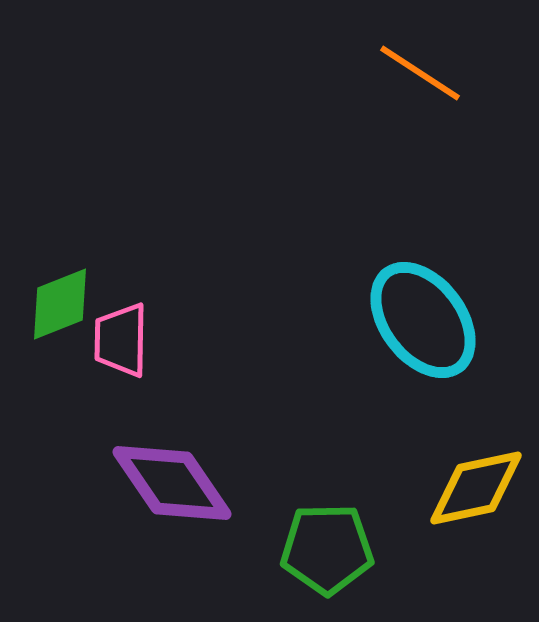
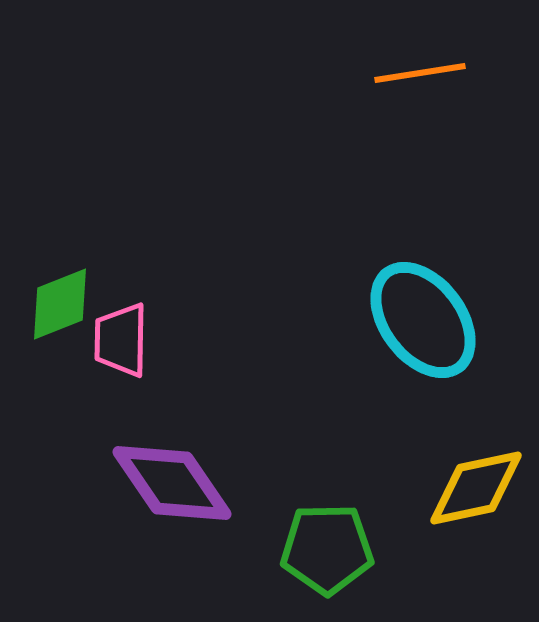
orange line: rotated 42 degrees counterclockwise
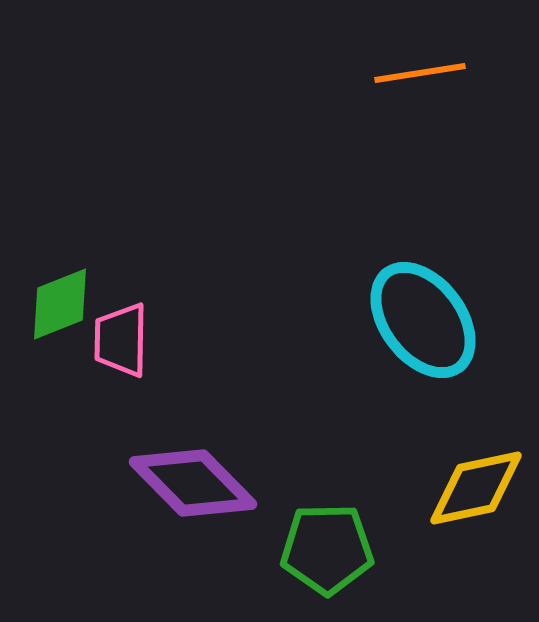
purple diamond: moved 21 px right; rotated 10 degrees counterclockwise
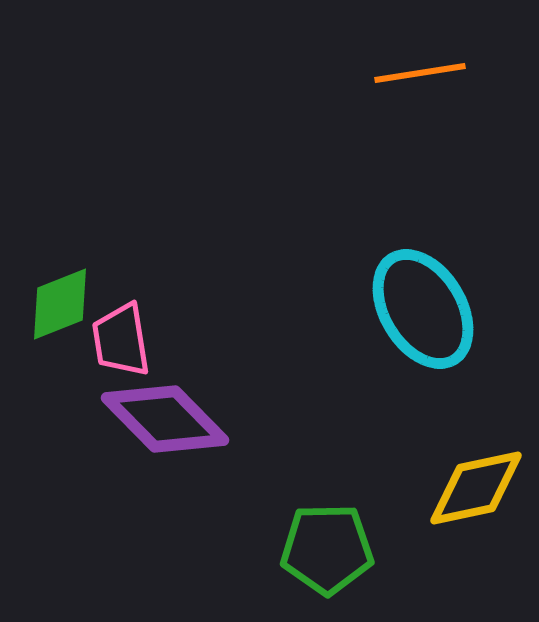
cyan ellipse: moved 11 px up; rotated 6 degrees clockwise
pink trapezoid: rotated 10 degrees counterclockwise
purple diamond: moved 28 px left, 64 px up
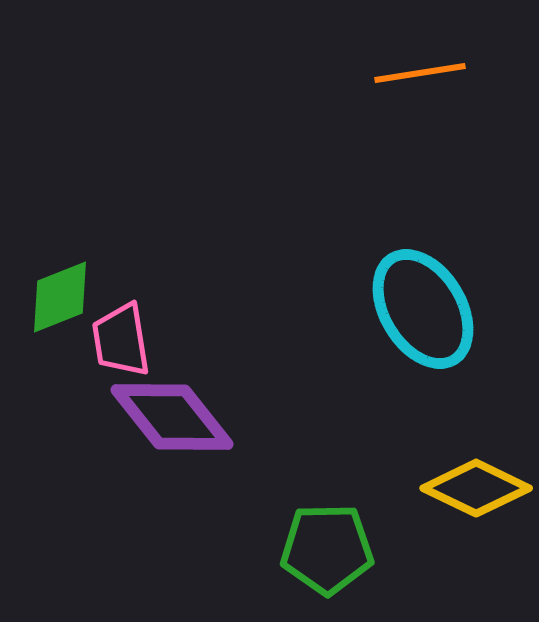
green diamond: moved 7 px up
purple diamond: moved 7 px right, 2 px up; rotated 6 degrees clockwise
yellow diamond: rotated 38 degrees clockwise
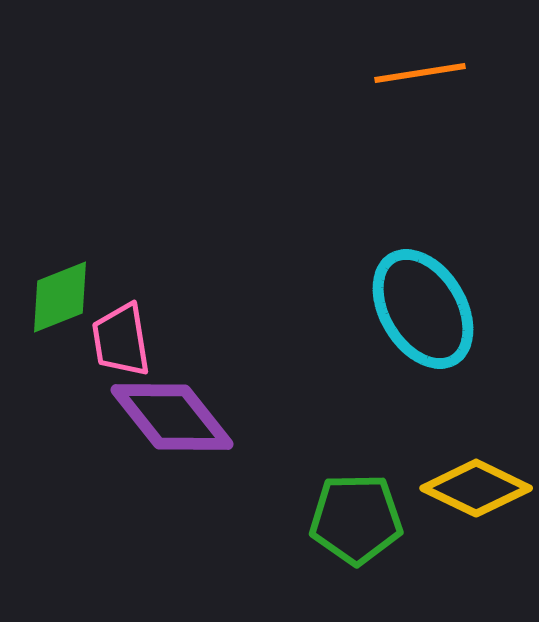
green pentagon: moved 29 px right, 30 px up
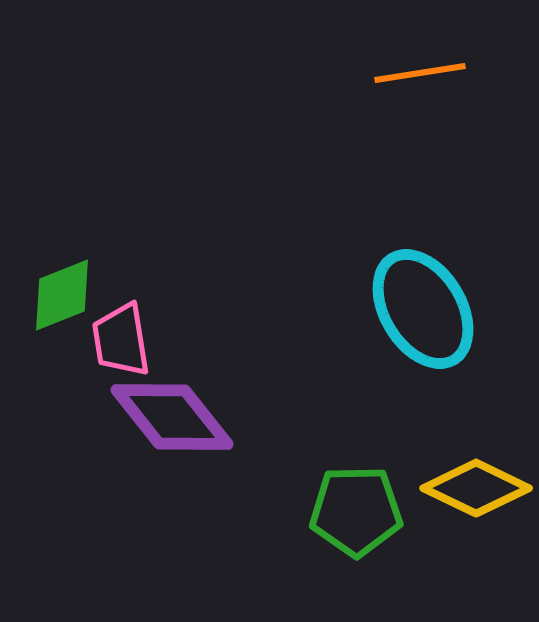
green diamond: moved 2 px right, 2 px up
green pentagon: moved 8 px up
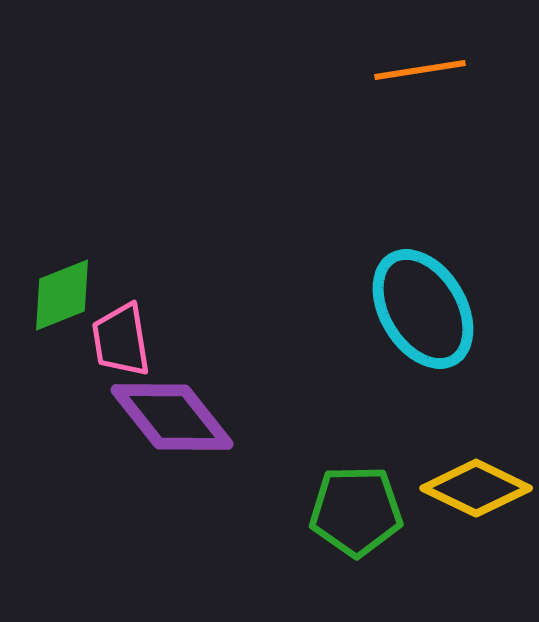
orange line: moved 3 px up
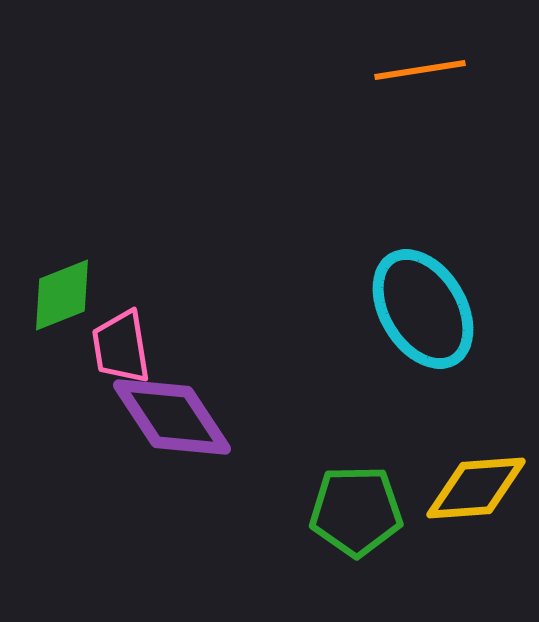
pink trapezoid: moved 7 px down
purple diamond: rotated 5 degrees clockwise
yellow diamond: rotated 30 degrees counterclockwise
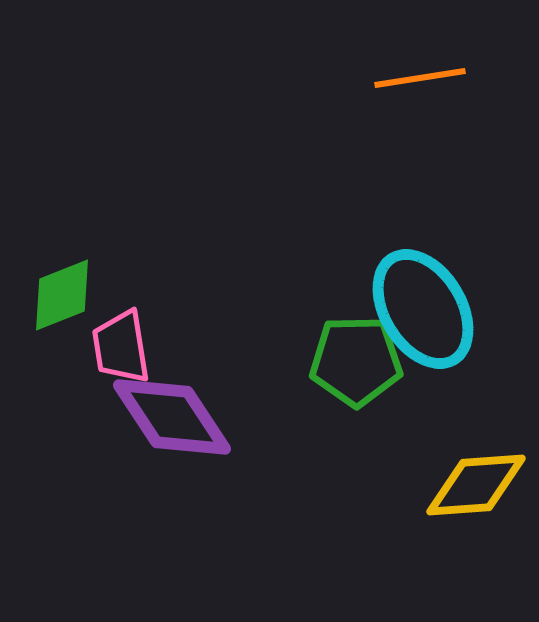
orange line: moved 8 px down
yellow diamond: moved 3 px up
green pentagon: moved 150 px up
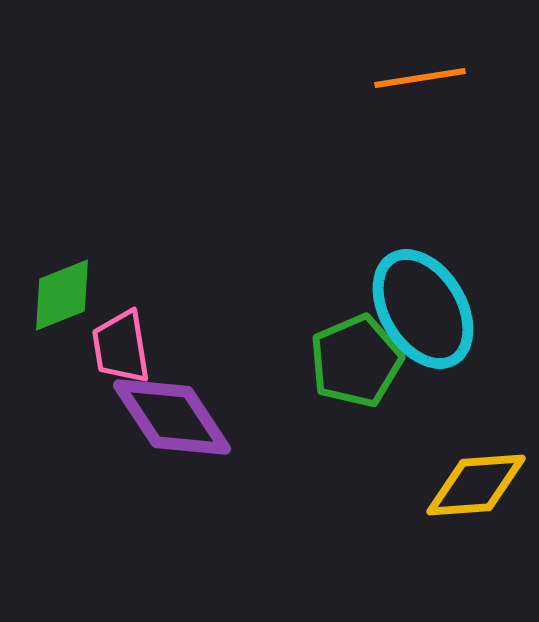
green pentagon: rotated 22 degrees counterclockwise
